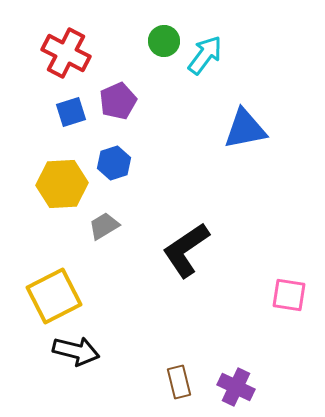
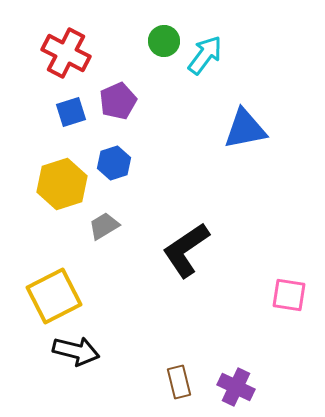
yellow hexagon: rotated 15 degrees counterclockwise
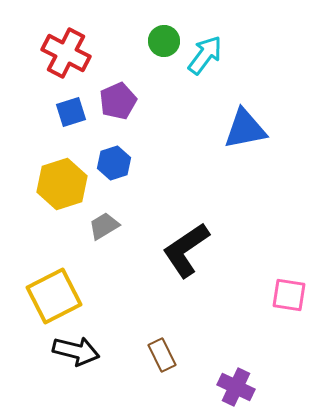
brown rectangle: moved 17 px left, 27 px up; rotated 12 degrees counterclockwise
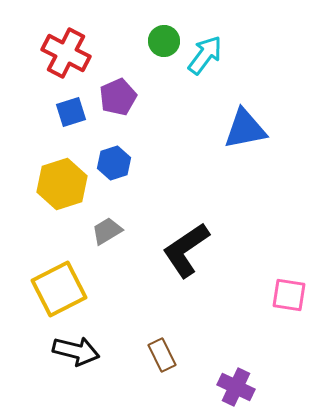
purple pentagon: moved 4 px up
gray trapezoid: moved 3 px right, 5 px down
yellow square: moved 5 px right, 7 px up
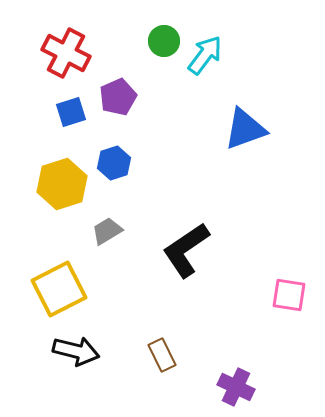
blue triangle: rotated 9 degrees counterclockwise
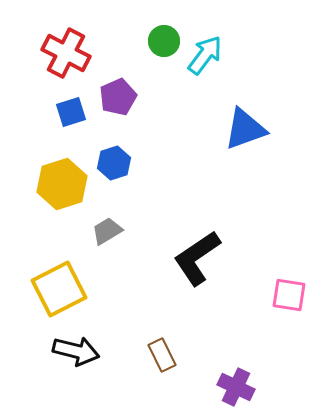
black L-shape: moved 11 px right, 8 px down
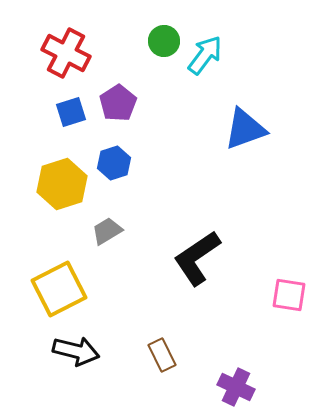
purple pentagon: moved 6 px down; rotated 9 degrees counterclockwise
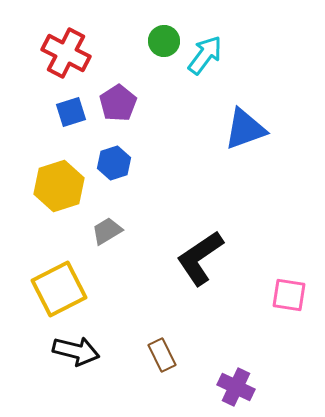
yellow hexagon: moved 3 px left, 2 px down
black L-shape: moved 3 px right
